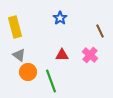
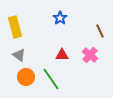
orange circle: moved 2 px left, 5 px down
green line: moved 2 px up; rotated 15 degrees counterclockwise
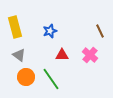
blue star: moved 10 px left, 13 px down; rotated 16 degrees clockwise
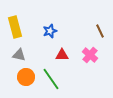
gray triangle: rotated 24 degrees counterclockwise
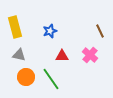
red triangle: moved 1 px down
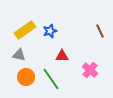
yellow rectangle: moved 10 px right, 3 px down; rotated 70 degrees clockwise
pink cross: moved 15 px down
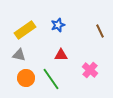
blue star: moved 8 px right, 6 px up
red triangle: moved 1 px left, 1 px up
orange circle: moved 1 px down
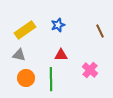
green line: rotated 35 degrees clockwise
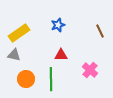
yellow rectangle: moved 6 px left, 3 px down
gray triangle: moved 5 px left
orange circle: moved 1 px down
